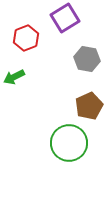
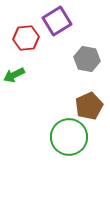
purple square: moved 8 px left, 3 px down
red hexagon: rotated 15 degrees clockwise
green arrow: moved 2 px up
green circle: moved 6 px up
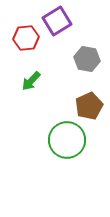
green arrow: moved 17 px right, 6 px down; rotated 20 degrees counterclockwise
green circle: moved 2 px left, 3 px down
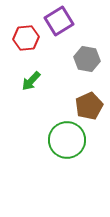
purple square: moved 2 px right
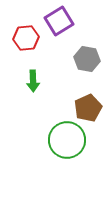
green arrow: moved 2 px right; rotated 45 degrees counterclockwise
brown pentagon: moved 1 px left, 2 px down
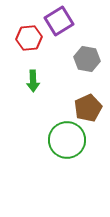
red hexagon: moved 3 px right
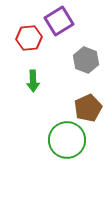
gray hexagon: moved 1 px left, 1 px down; rotated 10 degrees clockwise
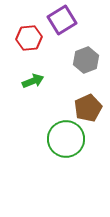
purple square: moved 3 px right, 1 px up
gray hexagon: rotated 20 degrees clockwise
green arrow: rotated 110 degrees counterclockwise
green circle: moved 1 px left, 1 px up
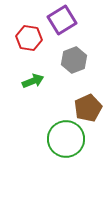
red hexagon: rotated 15 degrees clockwise
gray hexagon: moved 12 px left
